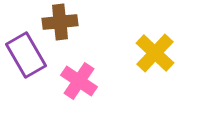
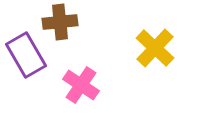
yellow cross: moved 5 px up
pink cross: moved 2 px right, 4 px down
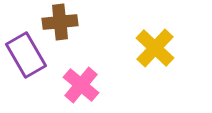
pink cross: rotated 6 degrees clockwise
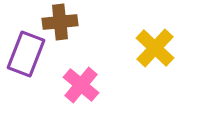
purple rectangle: moved 1 px up; rotated 51 degrees clockwise
